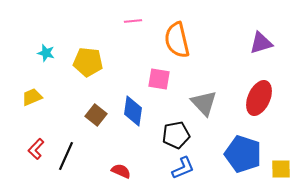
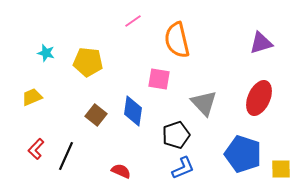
pink line: rotated 30 degrees counterclockwise
black pentagon: rotated 8 degrees counterclockwise
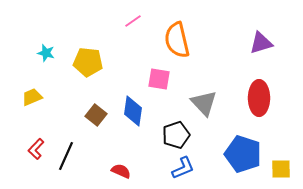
red ellipse: rotated 24 degrees counterclockwise
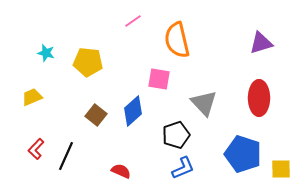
blue diamond: rotated 40 degrees clockwise
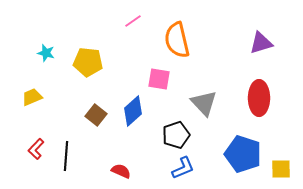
black line: rotated 20 degrees counterclockwise
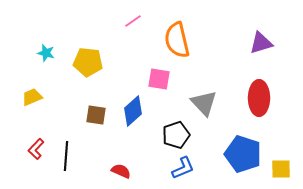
brown square: rotated 30 degrees counterclockwise
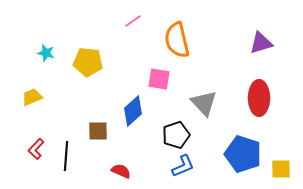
brown square: moved 2 px right, 16 px down; rotated 10 degrees counterclockwise
blue L-shape: moved 2 px up
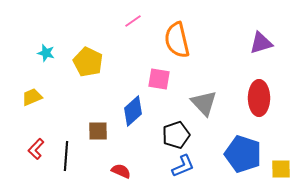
yellow pentagon: rotated 20 degrees clockwise
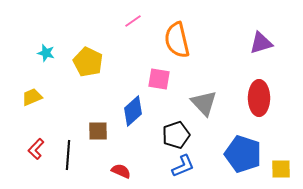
black line: moved 2 px right, 1 px up
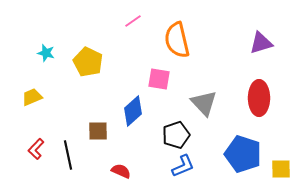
black line: rotated 16 degrees counterclockwise
